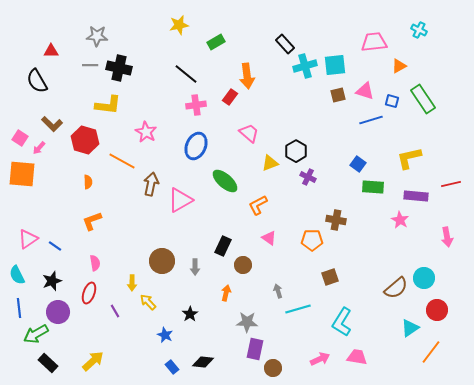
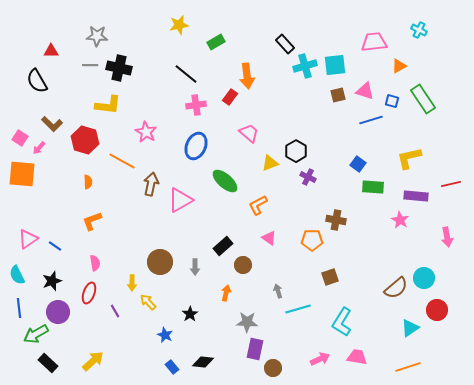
black rectangle at (223, 246): rotated 24 degrees clockwise
brown circle at (162, 261): moved 2 px left, 1 px down
orange line at (431, 352): moved 23 px left, 15 px down; rotated 35 degrees clockwise
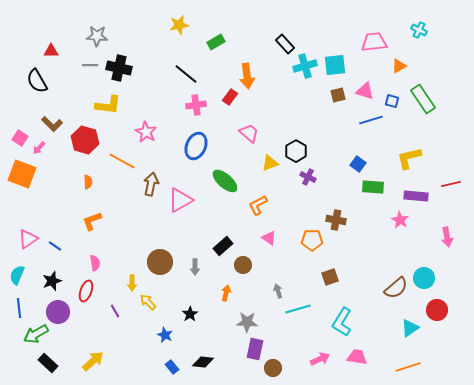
orange square at (22, 174): rotated 16 degrees clockwise
cyan semicircle at (17, 275): rotated 48 degrees clockwise
red ellipse at (89, 293): moved 3 px left, 2 px up
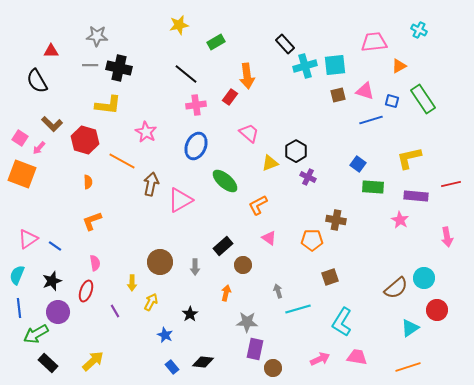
yellow arrow at (148, 302): moved 3 px right; rotated 72 degrees clockwise
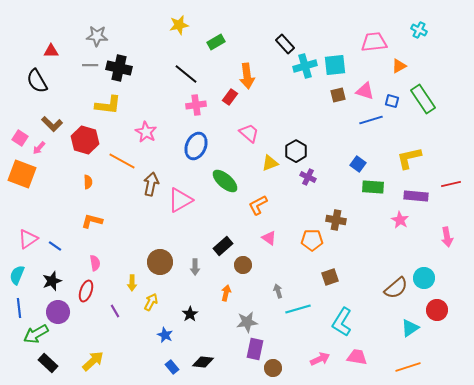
orange L-shape at (92, 221): rotated 35 degrees clockwise
gray star at (247, 322): rotated 10 degrees counterclockwise
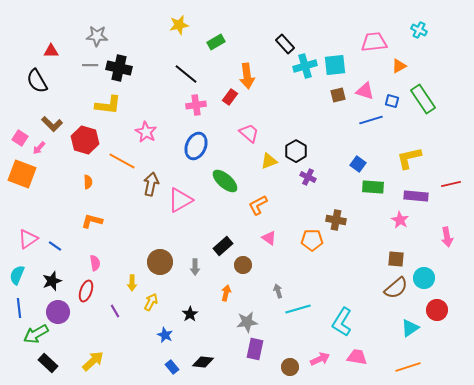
yellow triangle at (270, 163): moved 1 px left, 2 px up
brown square at (330, 277): moved 66 px right, 18 px up; rotated 24 degrees clockwise
brown circle at (273, 368): moved 17 px right, 1 px up
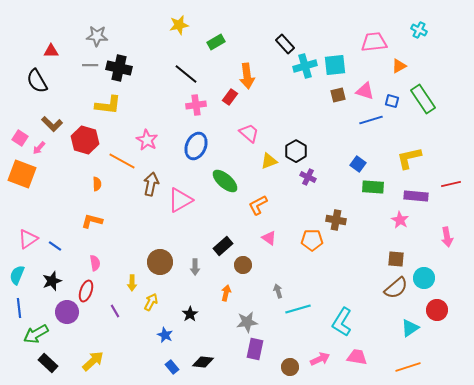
pink star at (146, 132): moved 1 px right, 8 px down
orange semicircle at (88, 182): moved 9 px right, 2 px down
purple circle at (58, 312): moved 9 px right
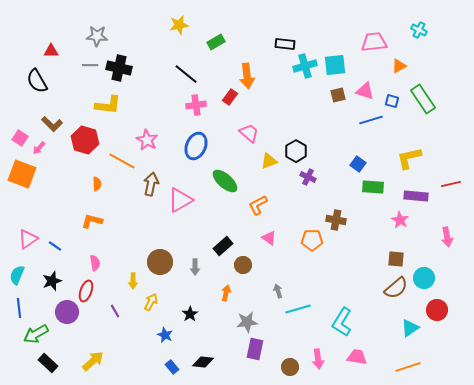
black rectangle at (285, 44): rotated 42 degrees counterclockwise
yellow arrow at (132, 283): moved 1 px right, 2 px up
pink arrow at (320, 359): moved 2 px left; rotated 108 degrees clockwise
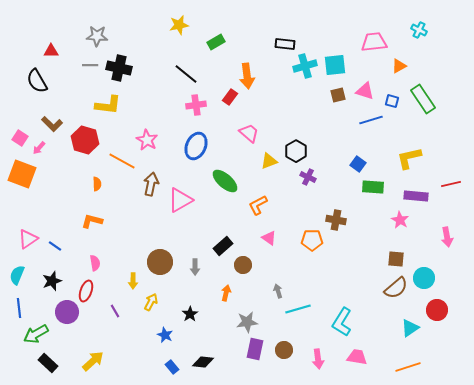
brown circle at (290, 367): moved 6 px left, 17 px up
